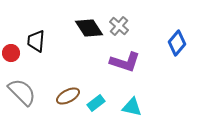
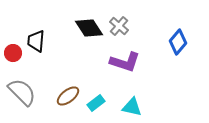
blue diamond: moved 1 px right, 1 px up
red circle: moved 2 px right
brown ellipse: rotated 10 degrees counterclockwise
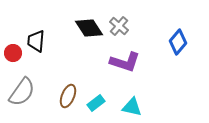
gray semicircle: rotated 80 degrees clockwise
brown ellipse: rotated 30 degrees counterclockwise
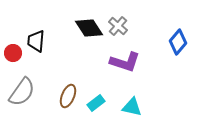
gray cross: moved 1 px left
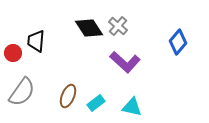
purple L-shape: rotated 24 degrees clockwise
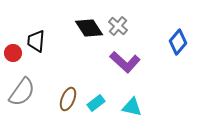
brown ellipse: moved 3 px down
